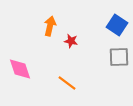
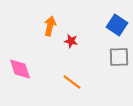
orange line: moved 5 px right, 1 px up
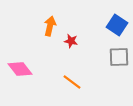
pink diamond: rotated 20 degrees counterclockwise
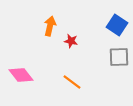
pink diamond: moved 1 px right, 6 px down
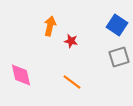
gray square: rotated 15 degrees counterclockwise
pink diamond: rotated 25 degrees clockwise
